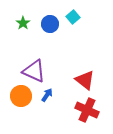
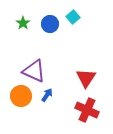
red triangle: moved 1 px right, 2 px up; rotated 25 degrees clockwise
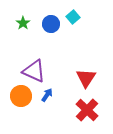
blue circle: moved 1 px right
red cross: rotated 20 degrees clockwise
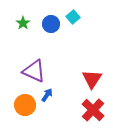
red triangle: moved 6 px right, 1 px down
orange circle: moved 4 px right, 9 px down
red cross: moved 6 px right
